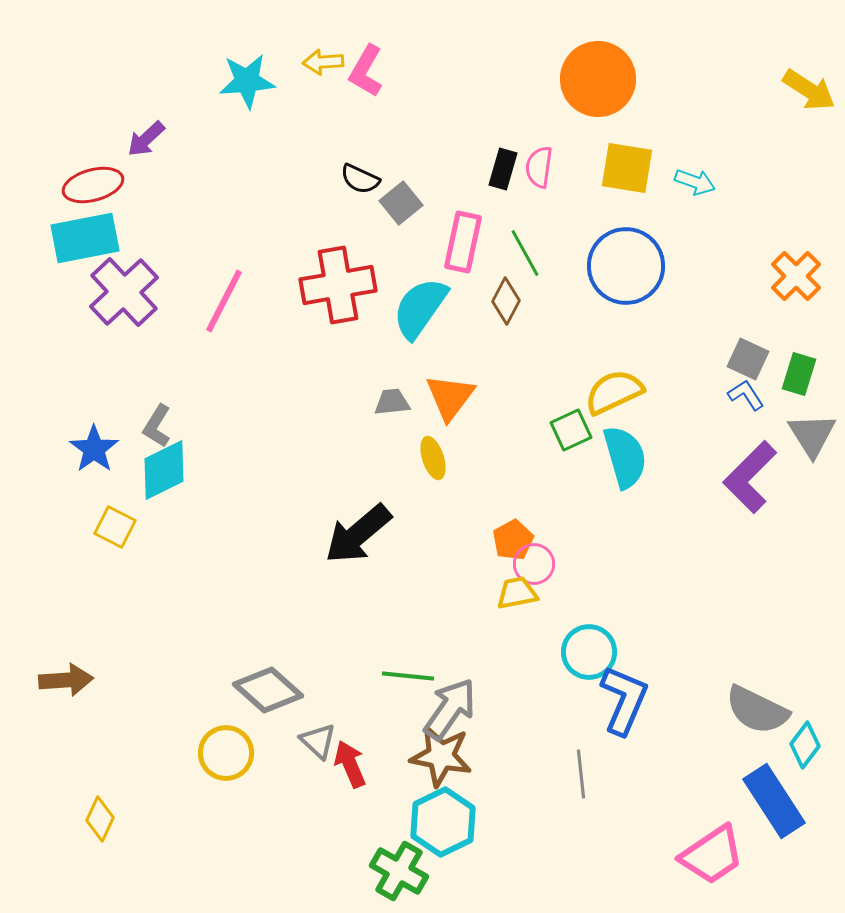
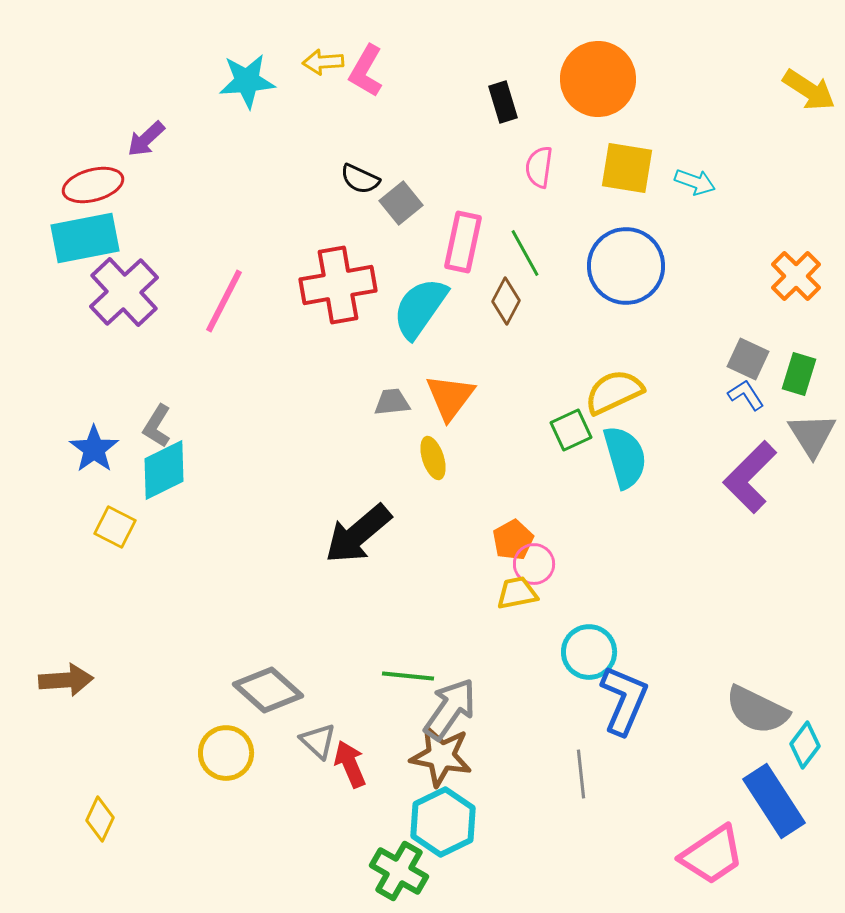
black rectangle at (503, 169): moved 67 px up; rotated 33 degrees counterclockwise
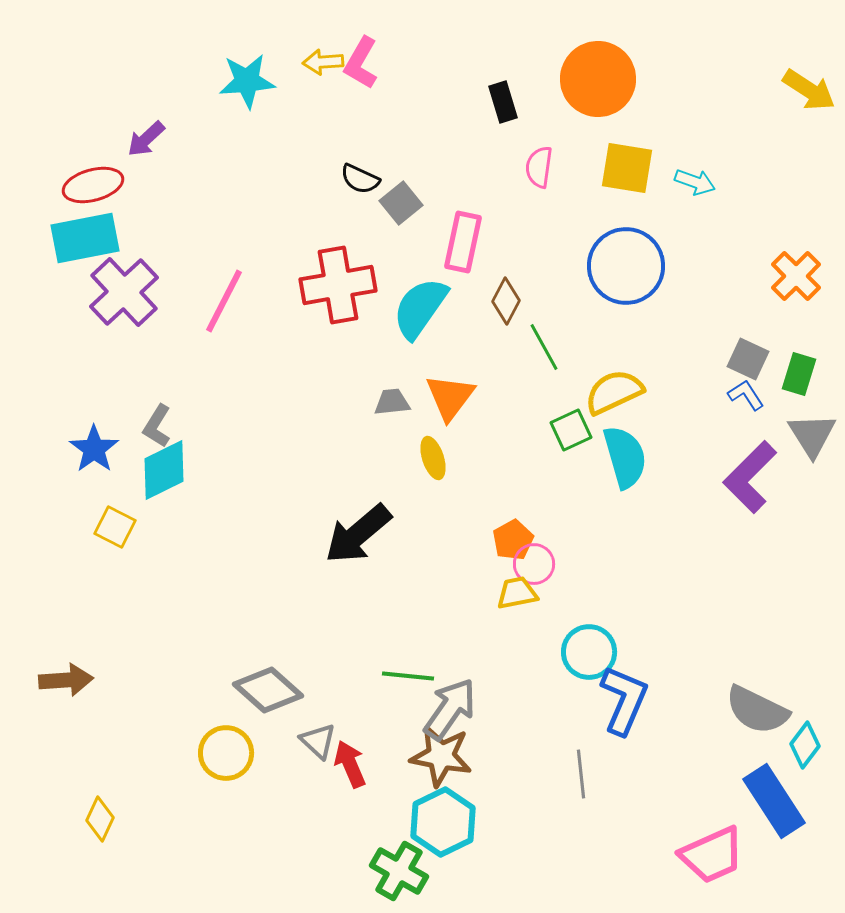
pink L-shape at (366, 71): moved 5 px left, 8 px up
green line at (525, 253): moved 19 px right, 94 px down
pink trapezoid at (712, 855): rotated 10 degrees clockwise
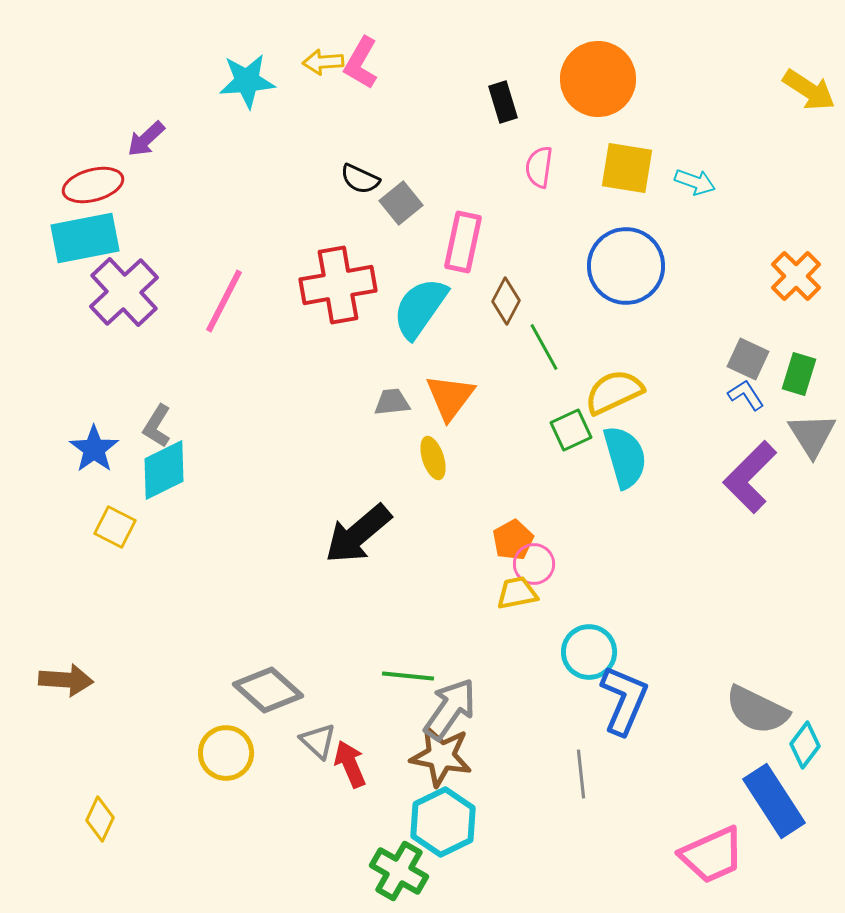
brown arrow at (66, 680): rotated 8 degrees clockwise
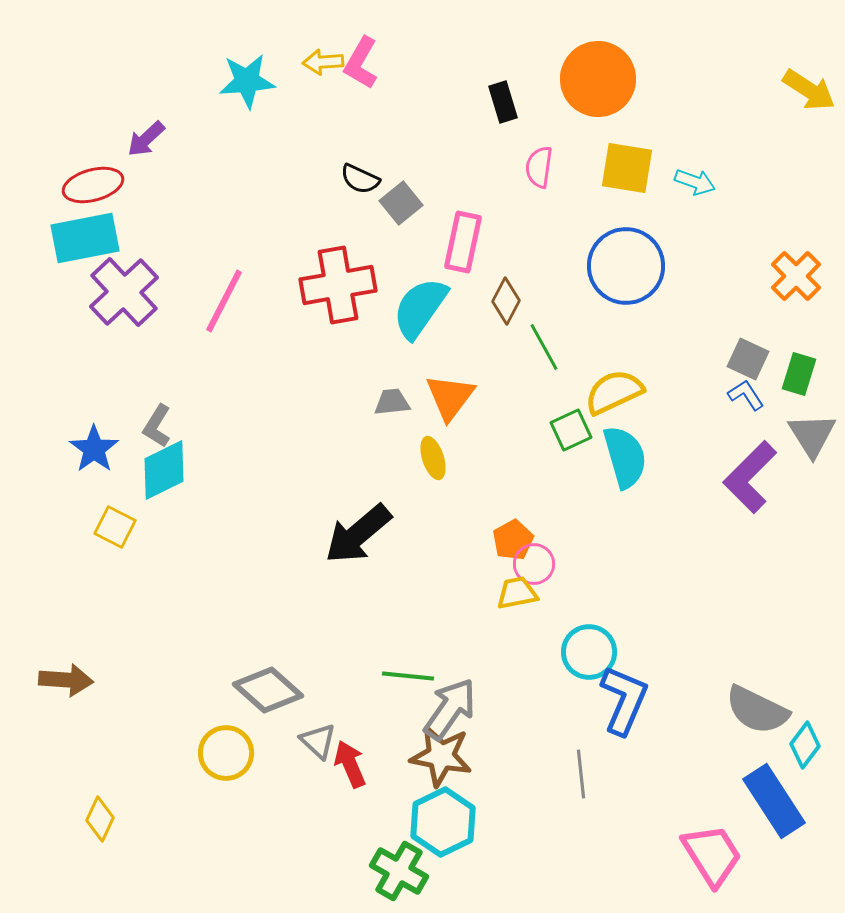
pink trapezoid at (712, 855): rotated 98 degrees counterclockwise
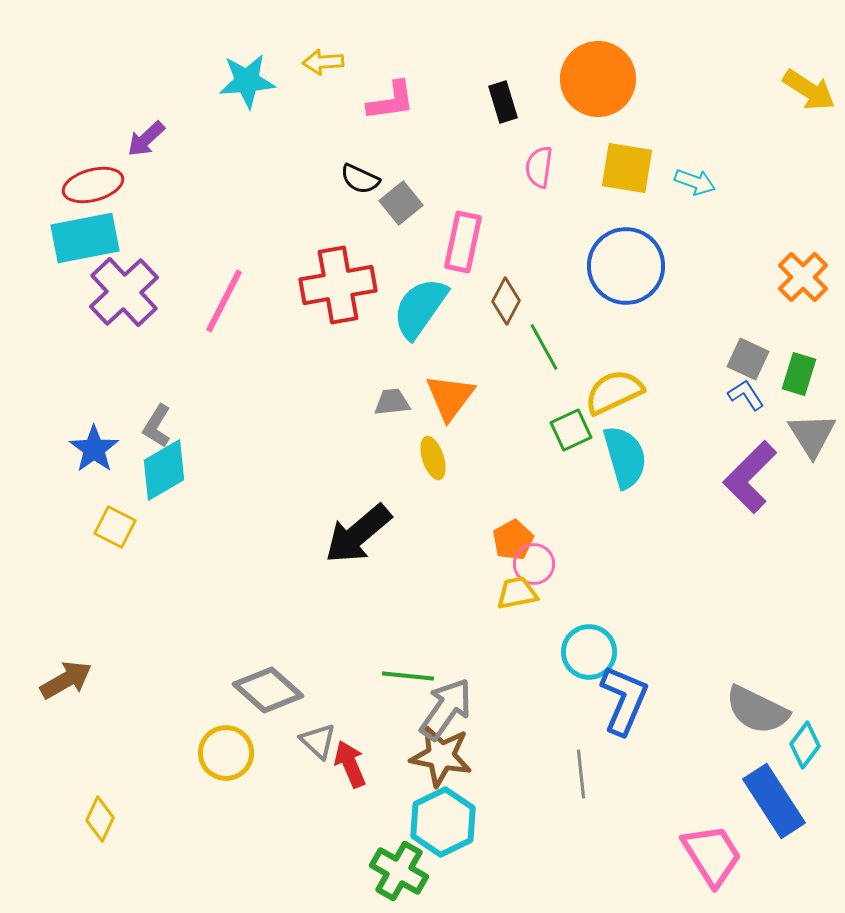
pink L-shape at (361, 63): moved 30 px right, 38 px down; rotated 128 degrees counterclockwise
orange cross at (796, 276): moved 7 px right, 1 px down
cyan diamond at (164, 470): rotated 4 degrees counterclockwise
brown arrow at (66, 680): rotated 34 degrees counterclockwise
gray arrow at (450, 709): moved 4 px left
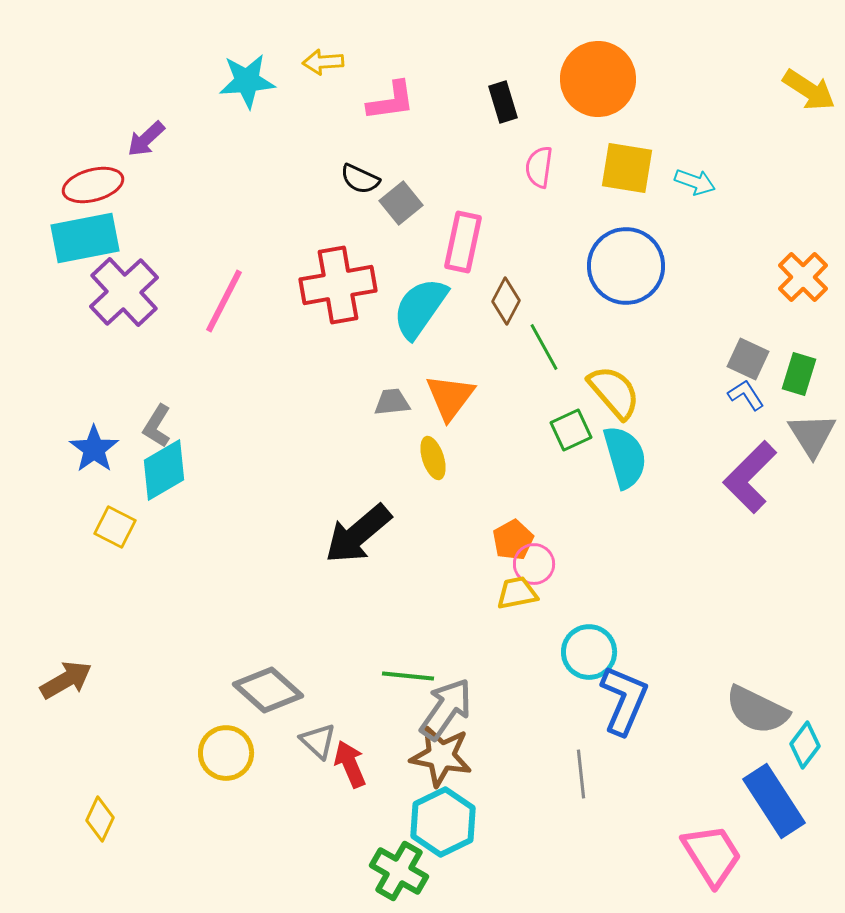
yellow semicircle at (614, 392): rotated 74 degrees clockwise
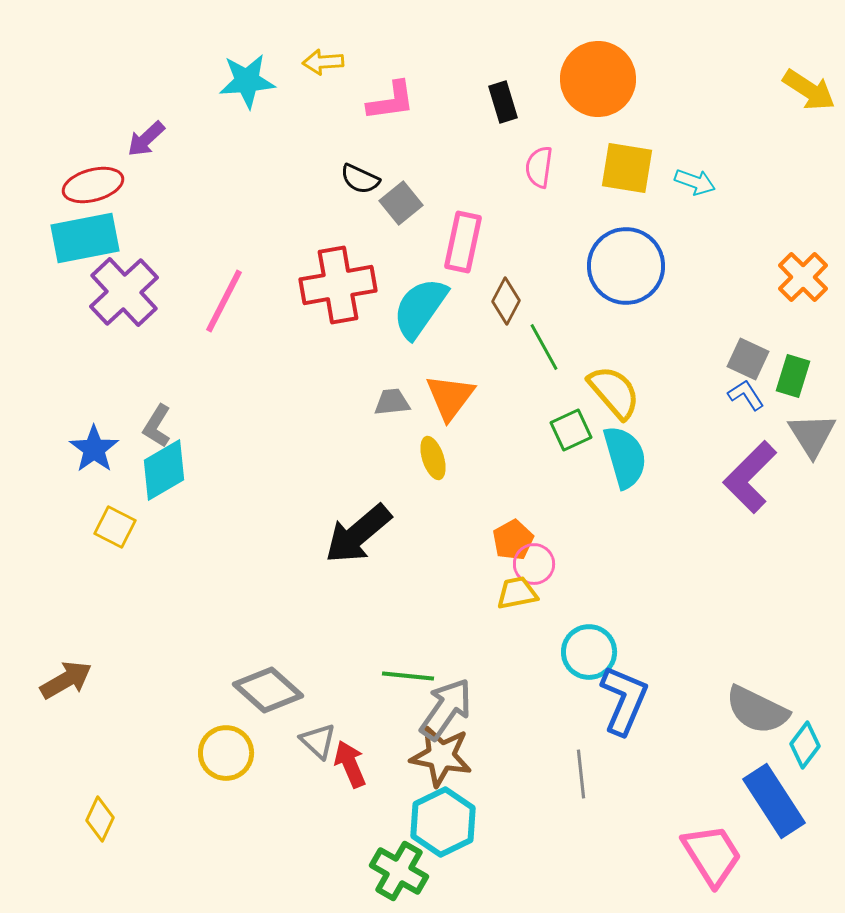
green rectangle at (799, 374): moved 6 px left, 2 px down
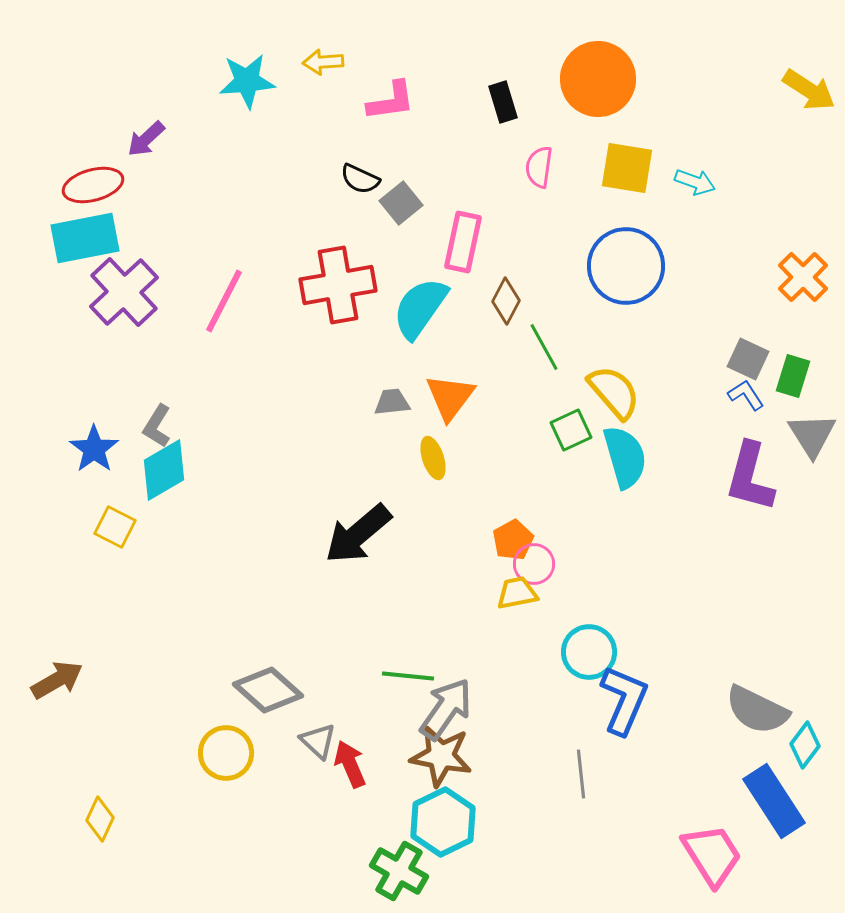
purple L-shape at (750, 477): rotated 30 degrees counterclockwise
brown arrow at (66, 680): moved 9 px left
